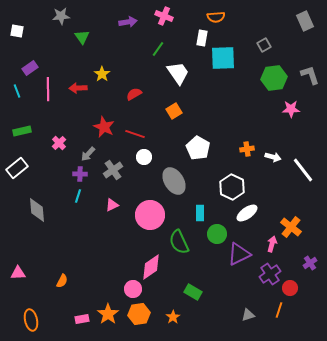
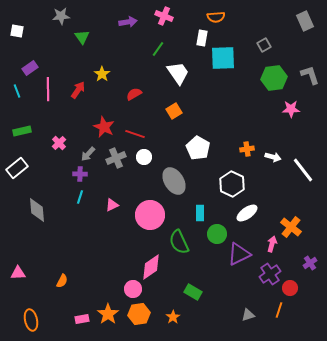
red arrow at (78, 88): moved 2 px down; rotated 126 degrees clockwise
gray cross at (113, 170): moved 3 px right, 12 px up; rotated 12 degrees clockwise
white hexagon at (232, 187): moved 3 px up
cyan line at (78, 196): moved 2 px right, 1 px down
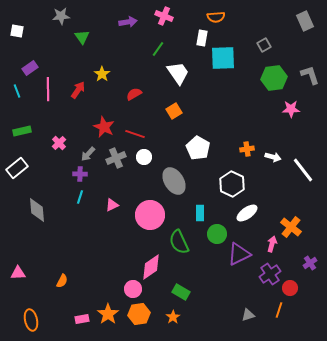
green rectangle at (193, 292): moved 12 px left
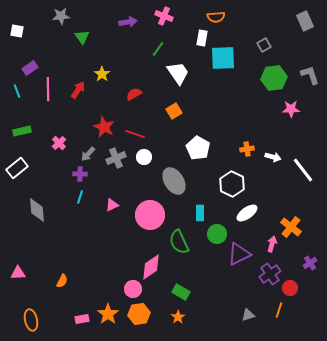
orange star at (173, 317): moved 5 px right
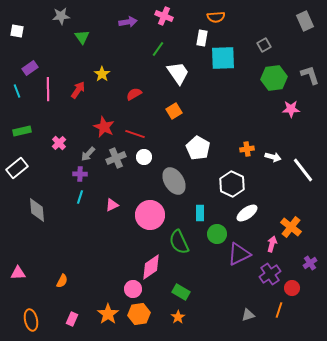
red circle at (290, 288): moved 2 px right
pink rectangle at (82, 319): moved 10 px left; rotated 56 degrees counterclockwise
